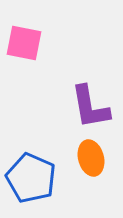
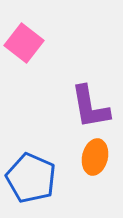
pink square: rotated 27 degrees clockwise
orange ellipse: moved 4 px right, 1 px up; rotated 28 degrees clockwise
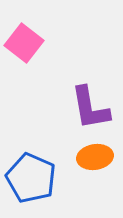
purple L-shape: moved 1 px down
orange ellipse: rotated 68 degrees clockwise
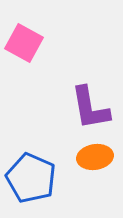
pink square: rotated 9 degrees counterclockwise
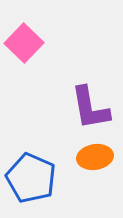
pink square: rotated 15 degrees clockwise
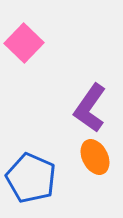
purple L-shape: rotated 45 degrees clockwise
orange ellipse: rotated 72 degrees clockwise
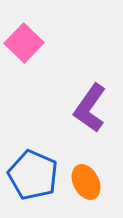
orange ellipse: moved 9 px left, 25 px down
blue pentagon: moved 2 px right, 3 px up
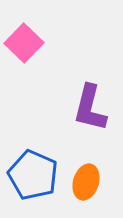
purple L-shape: rotated 21 degrees counterclockwise
orange ellipse: rotated 44 degrees clockwise
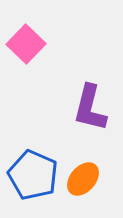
pink square: moved 2 px right, 1 px down
orange ellipse: moved 3 px left, 3 px up; rotated 24 degrees clockwise
